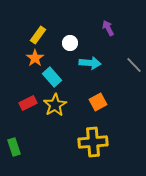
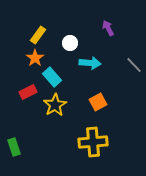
red rectangle: moved 11 px up
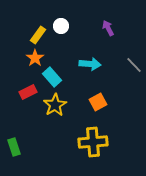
white circle: moved 9 px left, 17 px up
cyan arrow: moved 1 px down
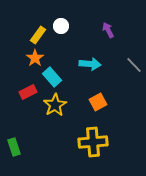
purple arrow: moved 2 px down
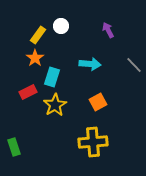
cyan rectangle: rotated 60 degrees clockwise
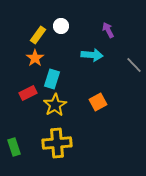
cyan arrow: moved 2 px right, 9 px up
cyan rectangle: moved 2 px down
red rectangle: moved 1 px down
yellow cross: moved 36 px left, 1 px down
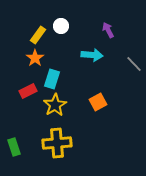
gray line: moved 1 px up
red rectangle: moved 2 px up
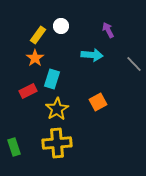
yellow star: moved 2 px right, 4 px down
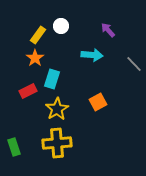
purple arrow: rotated 14 degrees counterclockwise
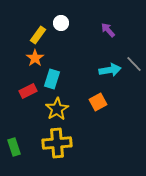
white circle: moved 3 px up
cyan arrow: moved 18 px right, 15 px down; rotated 15 degrees counterclockwise
